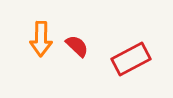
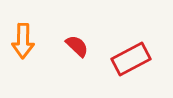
orange arrow: moved 18 px left, 2 px down
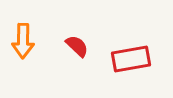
red rectangle: rotated 18 degrees clockwise
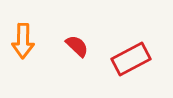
red rectangle: rotated 18 degrees counterclockwise
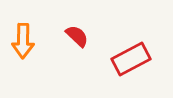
red semicircle: moved 10 px up
